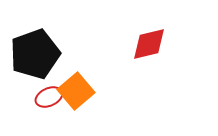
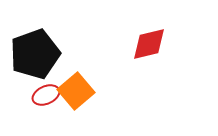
red ellipse: moved 3 px left, 2 px up
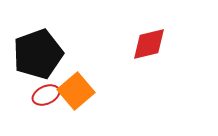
black pentagon: moved 3 px right
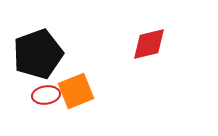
orange square: rotated 18 degrees clockwise
red ellipse: rotated 16 degrees clockwise
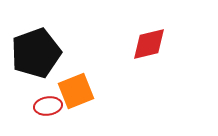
black pentagon: moved 2 px left, 1 px up
red ellipse: moved 2 px right, 11 px down
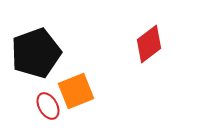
red diamond: rotated 24 degrees counterclockwise
red ellipse: rotated 68 degrees clockwise
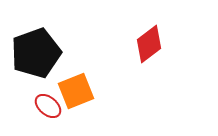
red ellipse: rotated 20 degrees counterclockwise
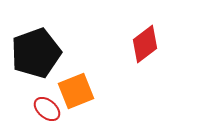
red diamond: moved 4 px left
red ellipse: moved 1 px left, 3 px down
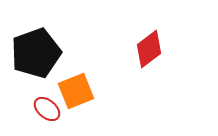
red diamond: moved 4 px right, 5 px down
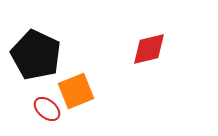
red diamond: rotated 24 degrees clockwise
black pentagon: moved 2 px down; rotated 27 degrees counterclockwise
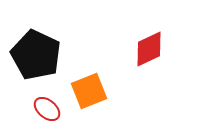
red diamond: rotated 12 degrees counterclockwise
orange square: moved 13 px right
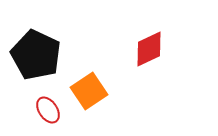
orange square: rotated 12 degrees counterclockwise
red ellipse: moved 1 px right, 1 px down; rotated 16 degrees clockwise
